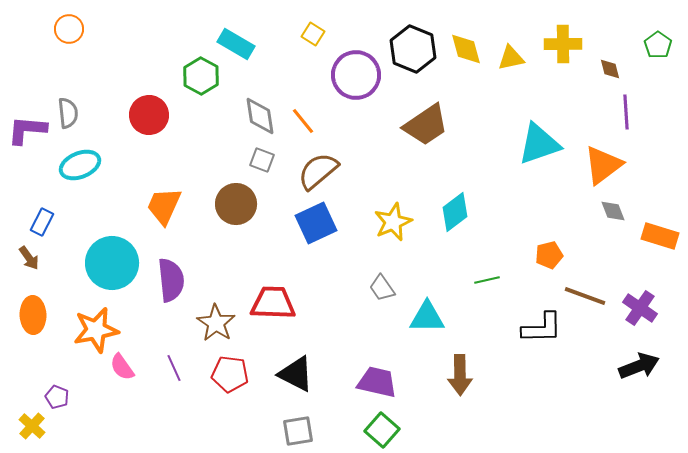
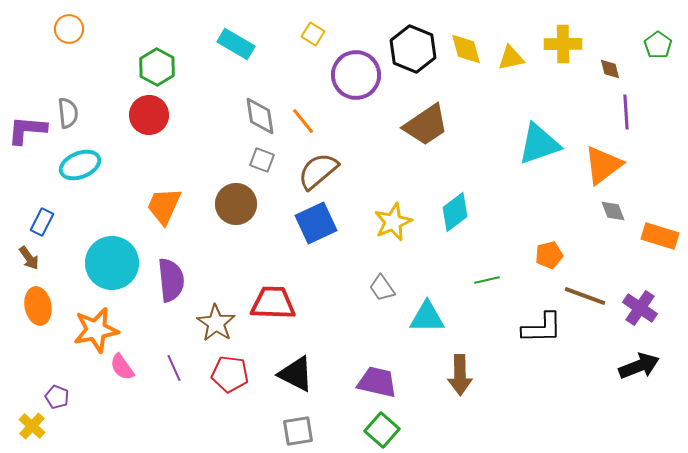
green hexagon at (201, 76): moved 44 px left, 9 px up
orange ellipse at (33, 315): moved 5 px right, 9 px up; rotated 9 degrees counterclockwise
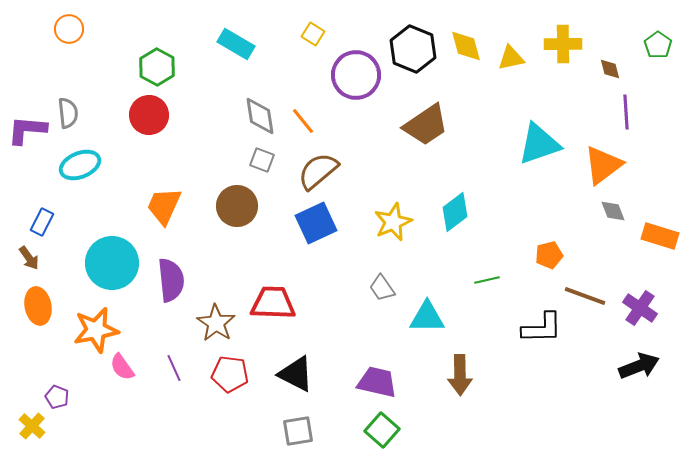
yellow diamond at (466, 49): moved 3 px up
brown circle at (236, 204): moved 1 px right, 2 px down
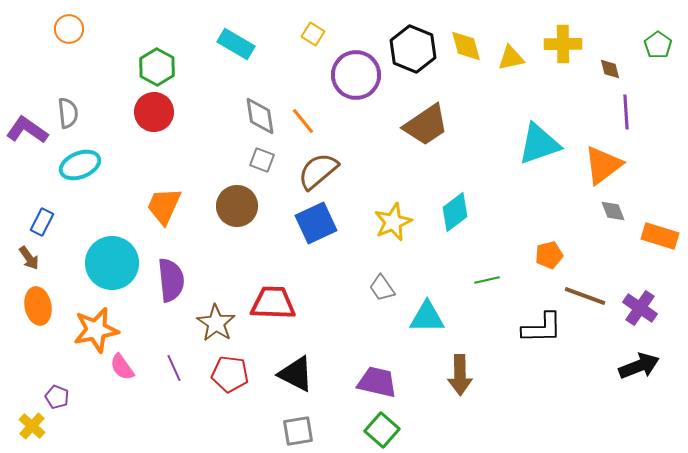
red circle at (149, 115): moved 5 px right, 3 px up
purple L-shape at (27, 130): rotated 30 degrees clockwise
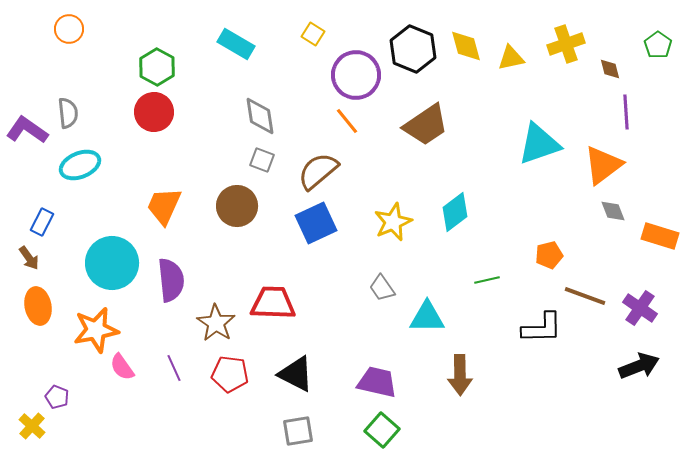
yellow cross at (563, 44): moved 3 px right; rotated 18 degrees counterclockwise
orange line at (303, 121): moved 44 px right
